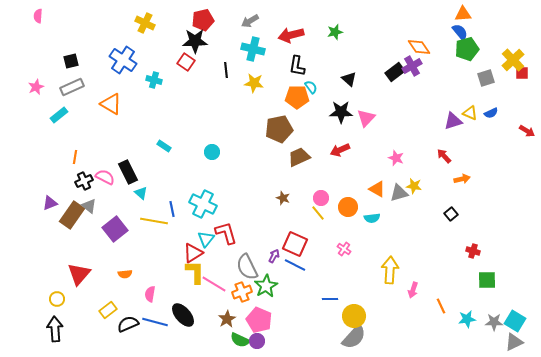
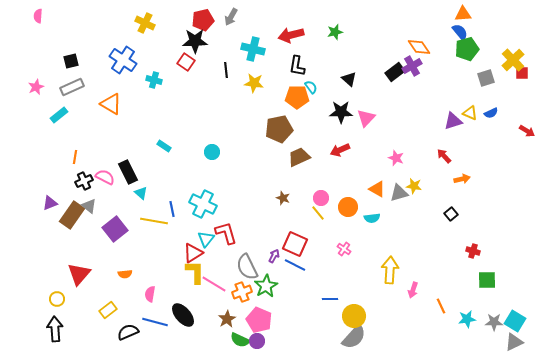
gray arrow at (250, 21): moved 19 px left, 4 px up; rotated 30 degrees counterclockwise
black semicircle at (128, 324): moved 8 px down
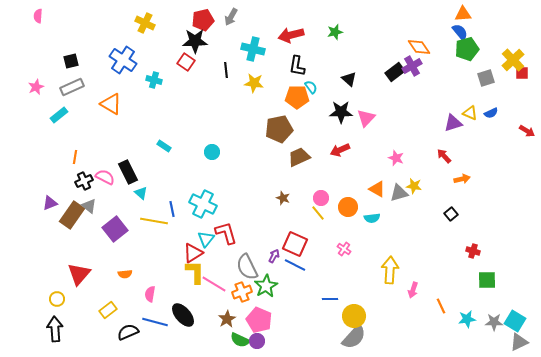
purple triangle at (453, 121): moved 2 px down
gray triangle at (514, 342): moved 5 px right
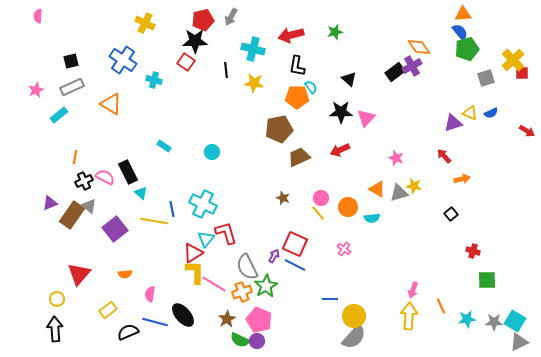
pink star at (36, 87): moved 3 px down
yellow arrow at (390, 270): moved 19 px right, 46 px down
